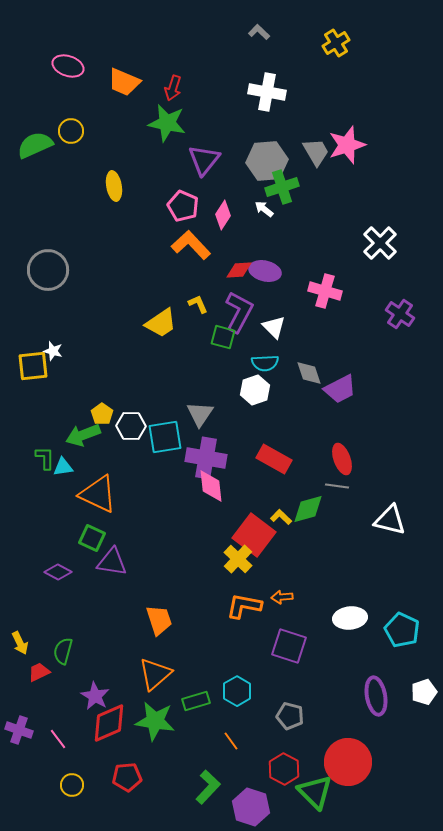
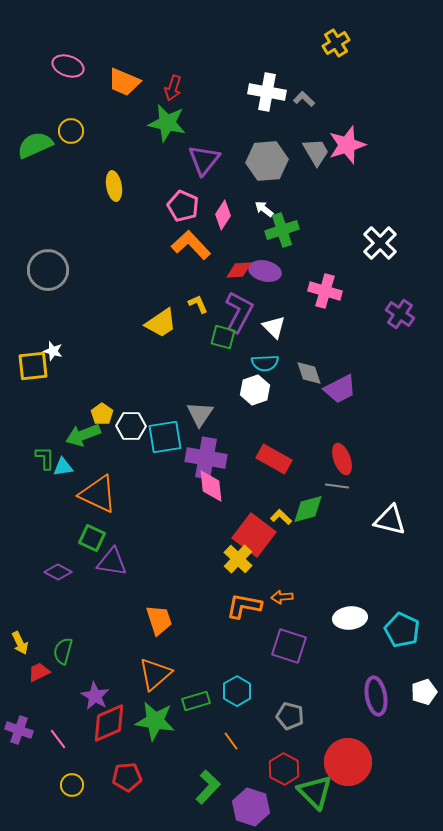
gray L-shape at (259, 32): moved 45 px right, 67 px down
green cross at (282, 187): moved 43 px down
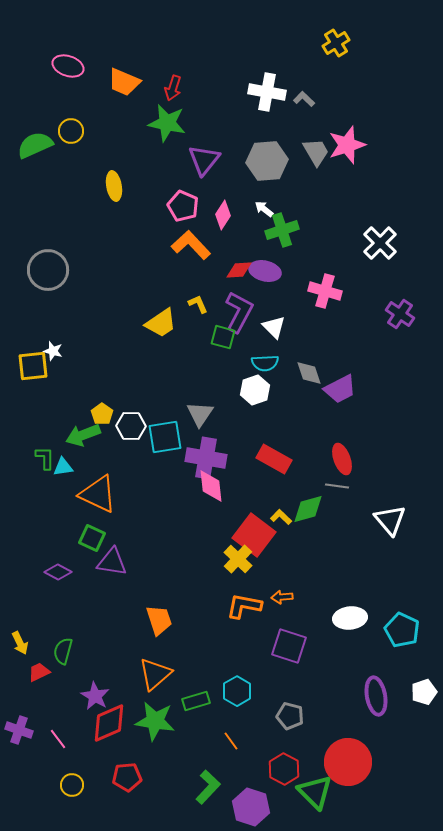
white triangle at (390, 520): rotated 36 degrees clockwise
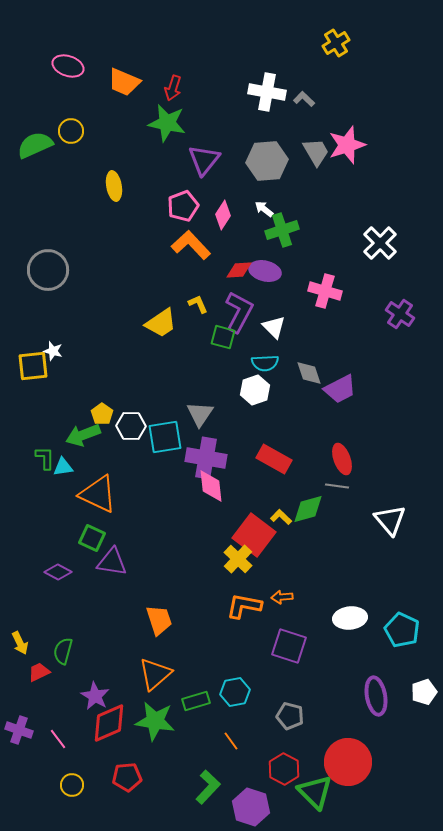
pink pentagon at (183, 206): rotated 28 degrees clockwise
cyan hexagon at (237, 691): moved 2 px left, 1 px down; rotated 20 degrees clockwise
